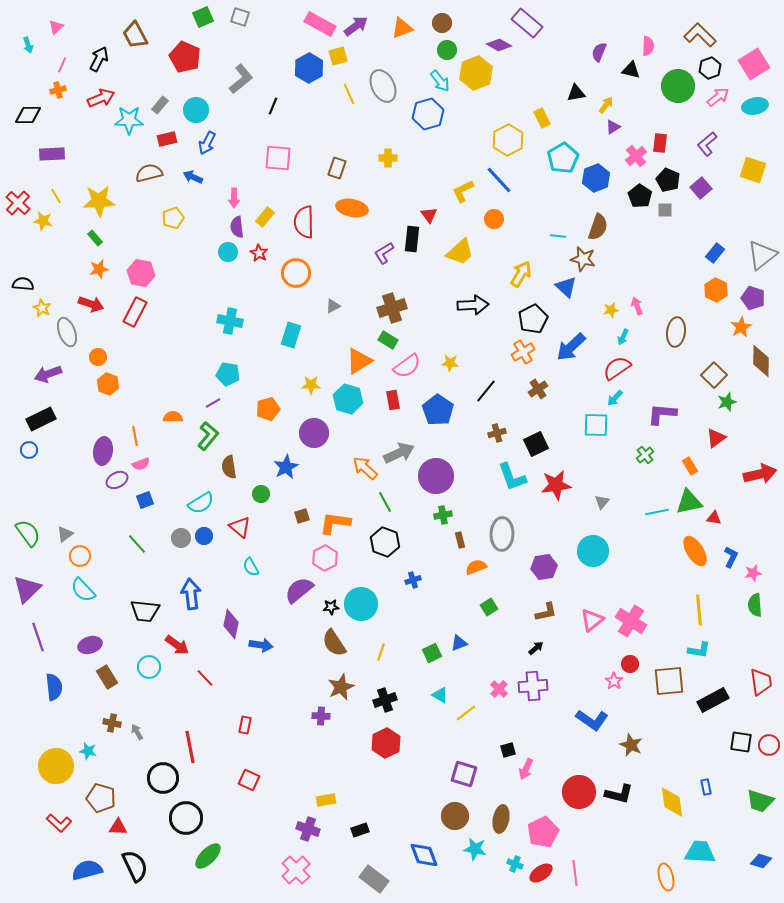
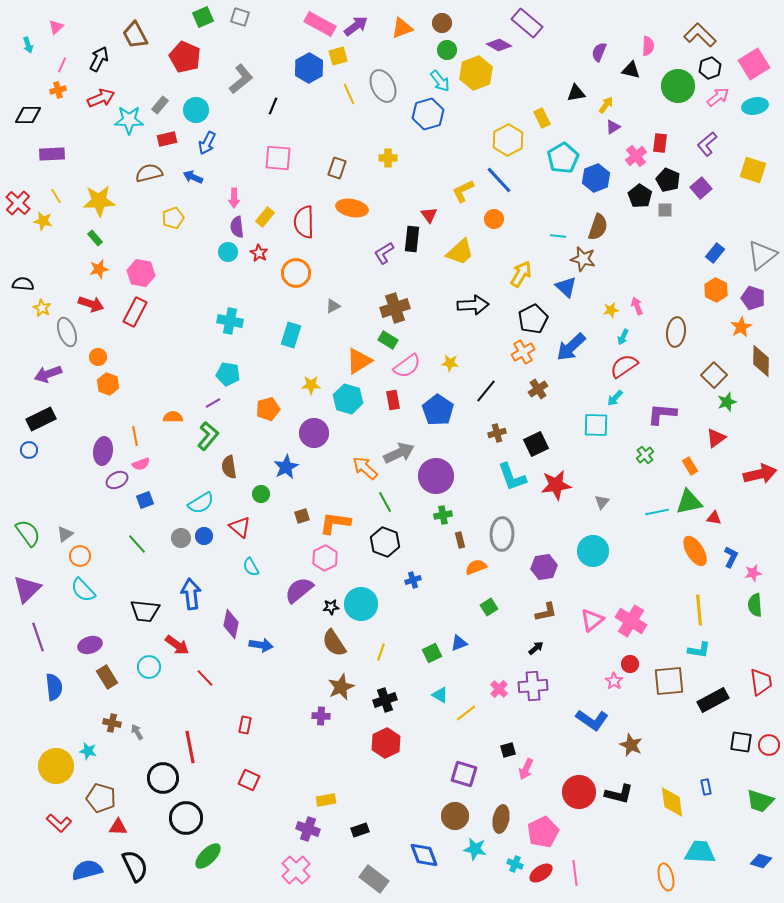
brown cross at (392, 308): moved 3 px right
red semicircle at (617, 368): moved 7 px right, 2 px up
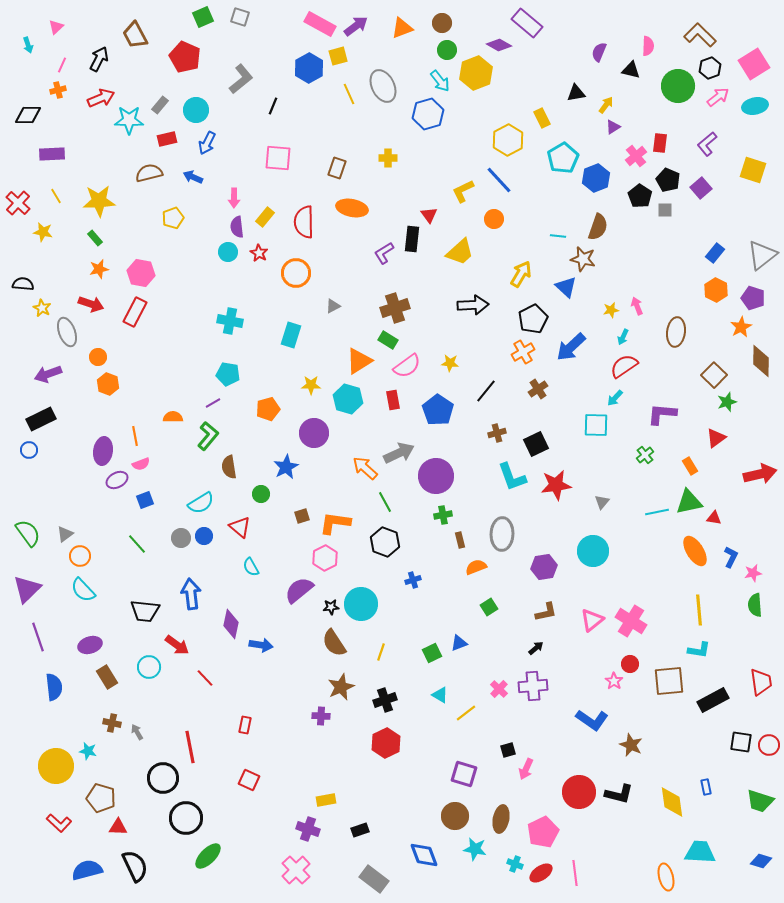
yellow star at (43, 221): moved 11 px down
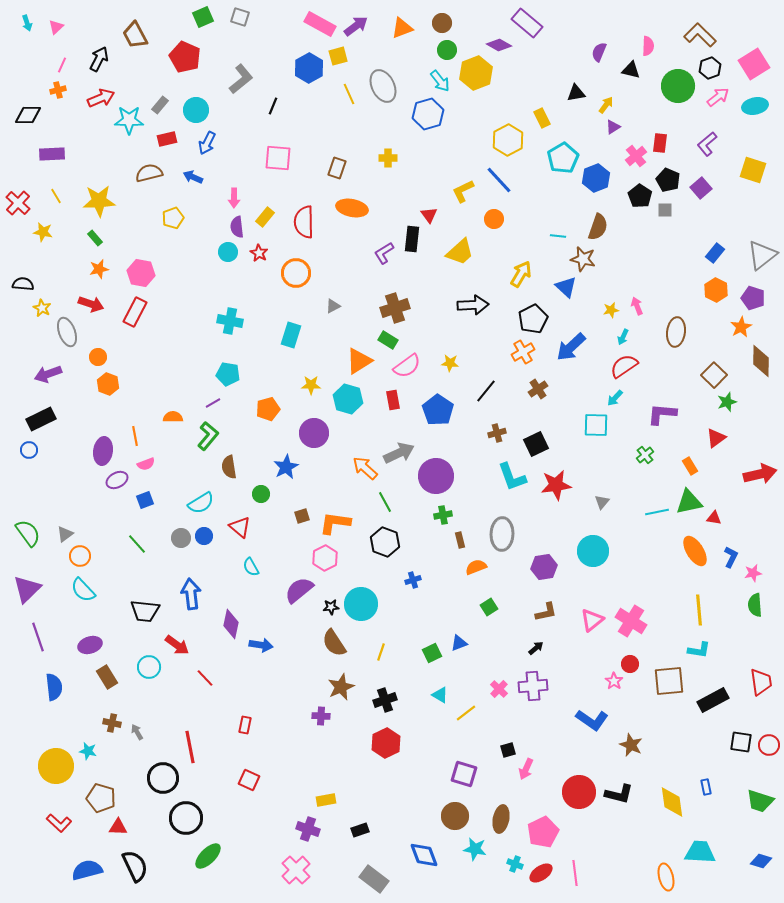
cyan arrow at (28, 45): moved 1 px left, 22 px up
pink semicircle at (141, 464): moved 5 px right
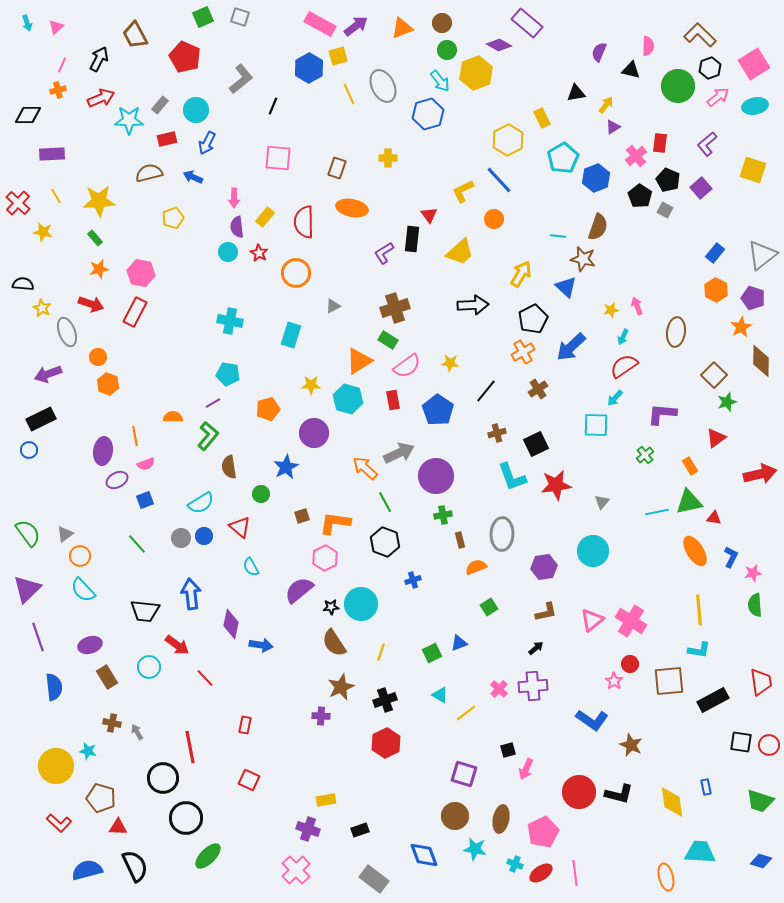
gray square at (665, 210): rotated 28 degrees clockwise
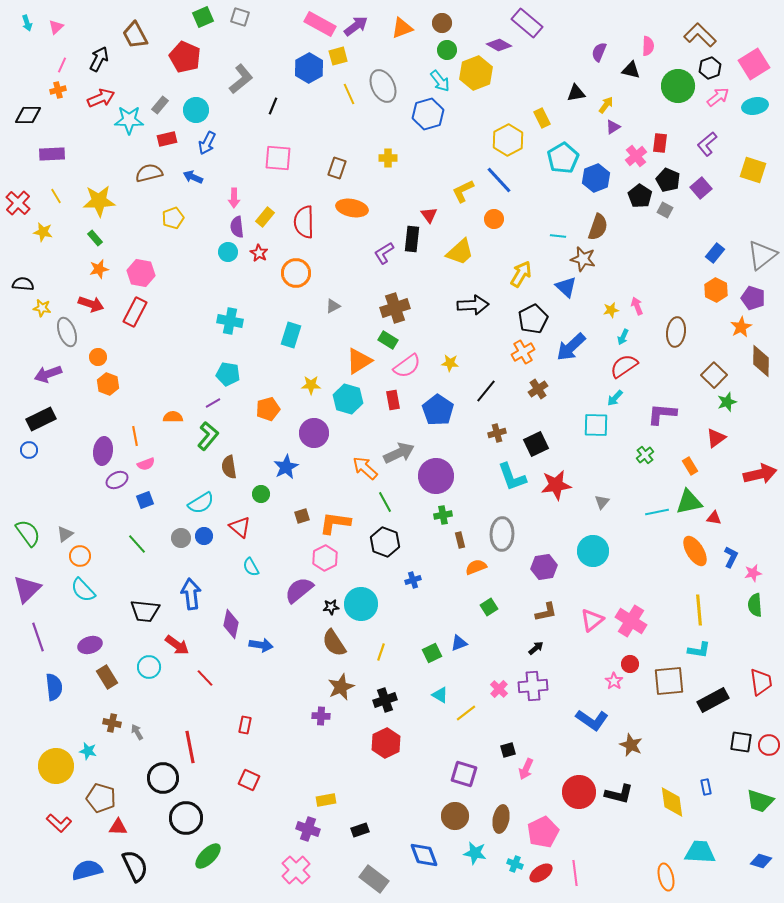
yellow star at (42, 308): rotated 18 degrees counterclockwise
cyan star at (475, 849): moved 4 px down
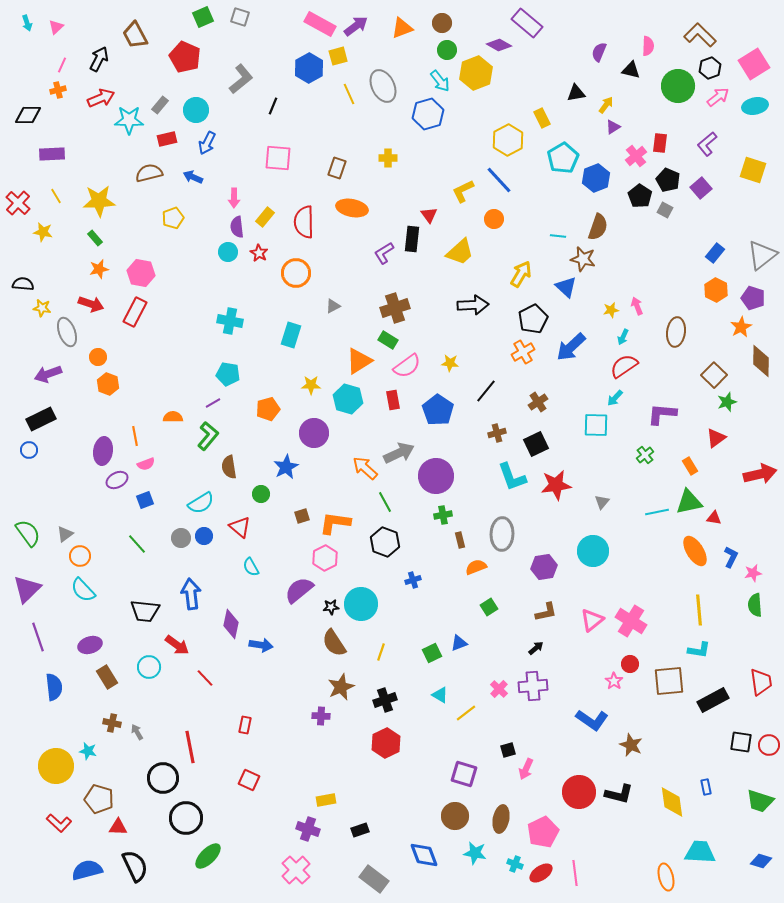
brown cross at (538, 389): moved 13 px down
brown pentagon at (101, 798): moved 2 px left, 1 px down
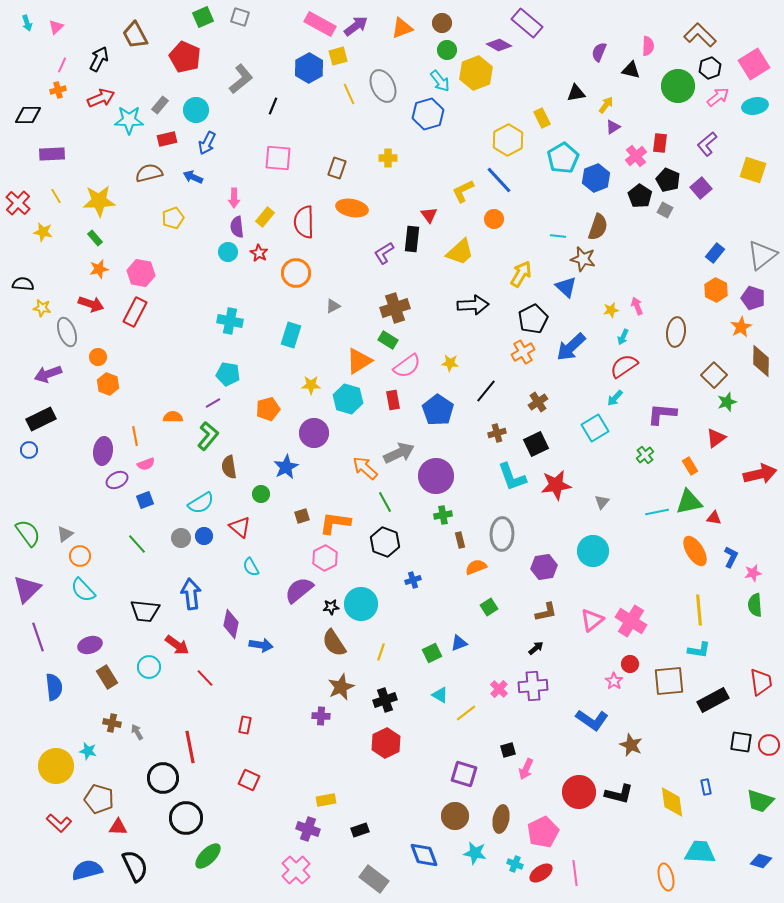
cyan square at (596, 425): moved 1 px left, 3 px down; rotated 32 degrees counterclockwise
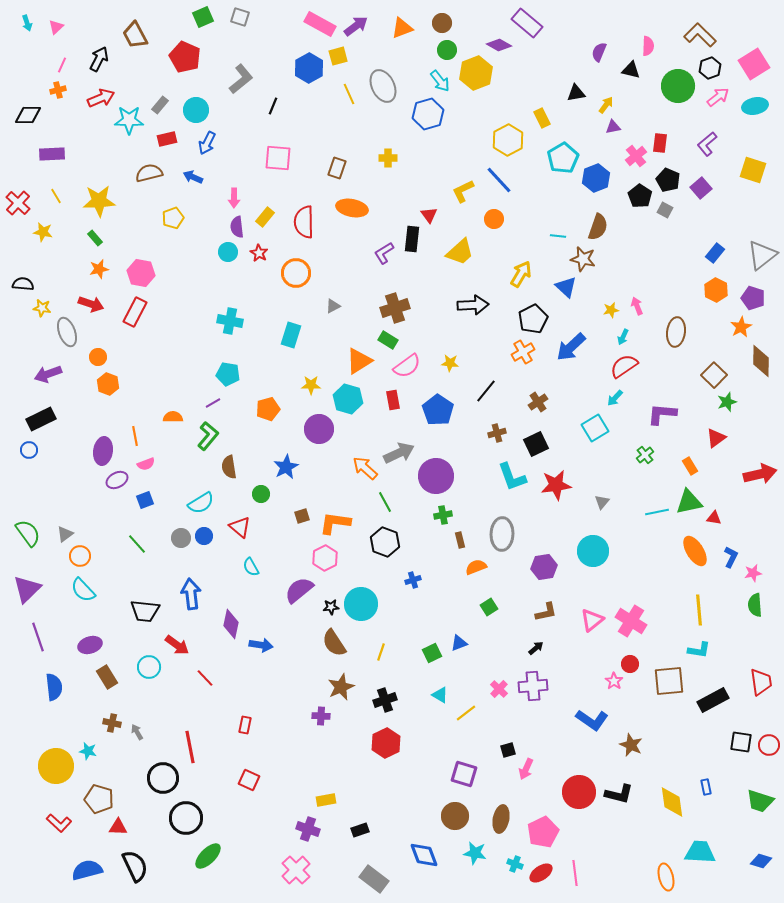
purple triangle at (613, 127): rotated 21 degrees clockwise
purple circle at (314, 433): moved 5 px right, 4 px up
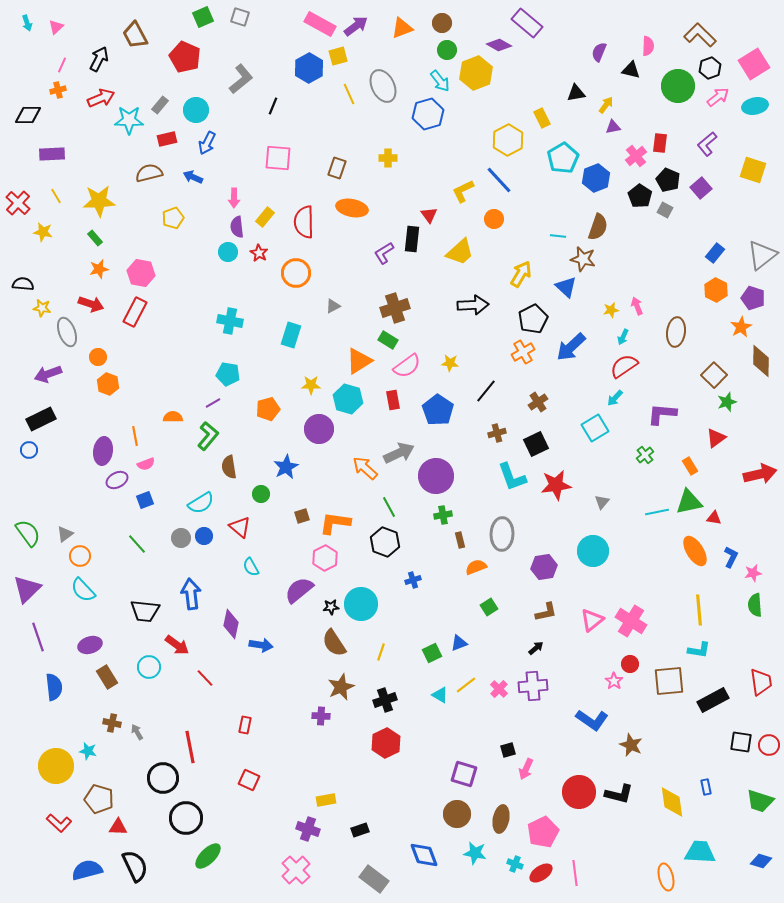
green line at (385, 502): moved 4 px right, 5 px down
yellow line at (466, 713): moved 28 px up
brown circle at (455, 816): moved 2 px right, 2 px up
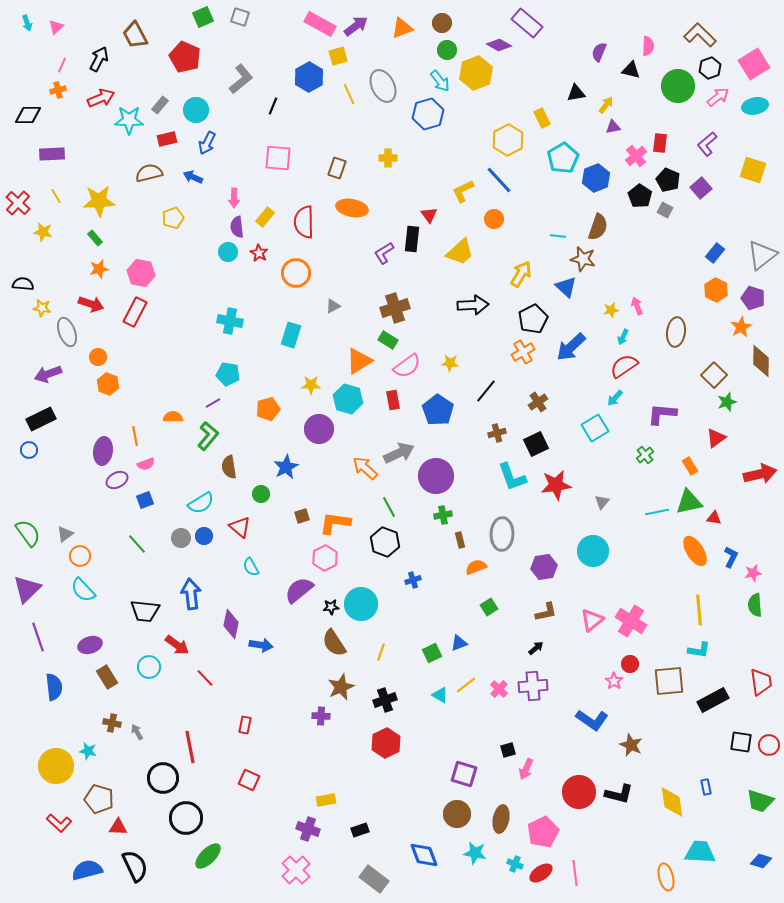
blue hexagon at (309, 68): moved 9 px down
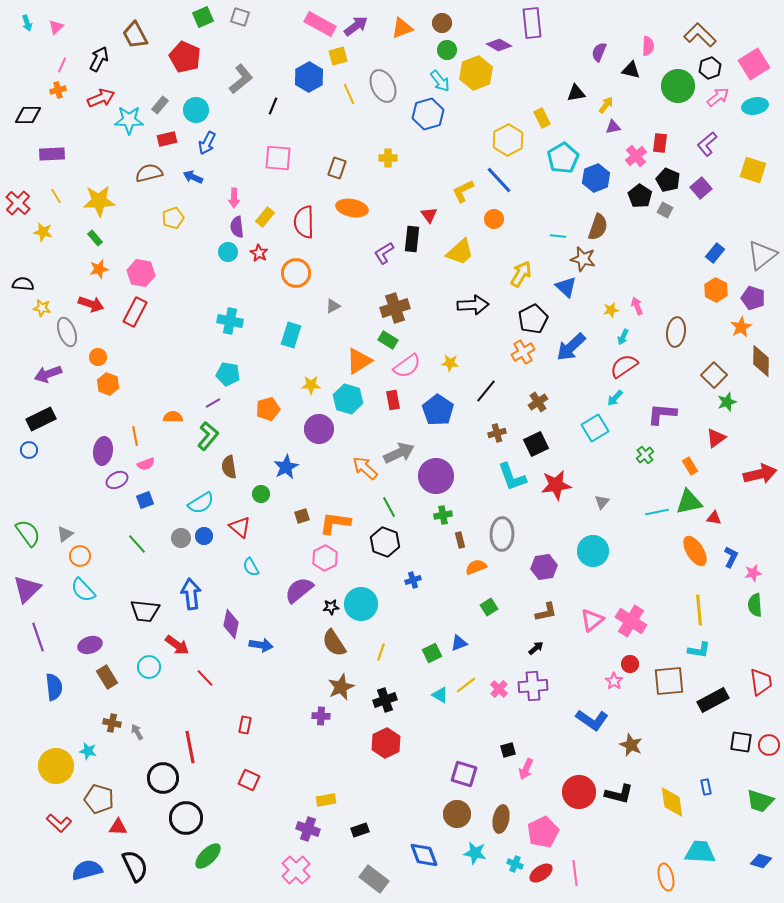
purple rectangle at (527, 23): moved 5 px right; rotated 44 degrees clockwise
